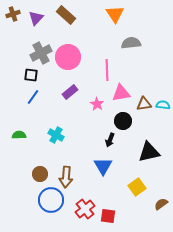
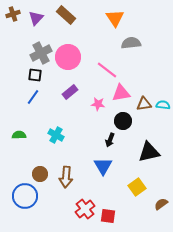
orange triangle: moved 4 px down
pink line: rotated 50 degrees counterclockwise
black square: moved 4 px right
pink star: moved 1 px right; rotated 24 degrees counterclockwise
blue circle: moved 26 px left, 4 px up
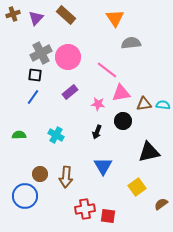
black arrow: moved 13 px left, 8 px up
red cross: rotated 30 degrees clockwise
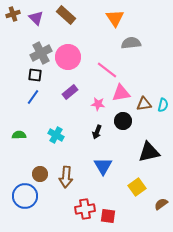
purple triangle: rotated 28 degrees counterclockwise
cyan semicircle: rotated 96 degrees clockwise
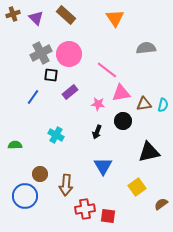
gray semicircle: moved 15 px right, 5 px down
pink circle: moved 1 px right, 3 px up
black square: moved 16 px right
green semicircle: moved 4 px left, 10 px down
brown arrow: moved 8 px down
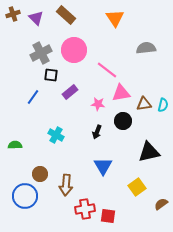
pink circle: moved 5 px right, 4 px up
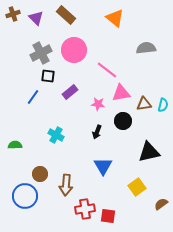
orange triangle: rotated 18 degrees counterclockwise
black square: moved 3 px left, 1 px down
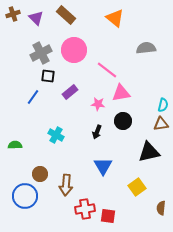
brown triangle: moved 17 px right, 20 px down
brown semicircle: moved 4 px down; rotated 48 degrees counterclockwise
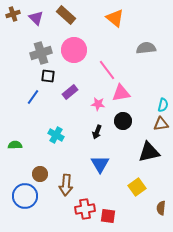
gray cross: rotated 10 degrees clockwise
pink line: rotated 15 degrees clockwise
blue triangle: moved 3 px left, 2 px up
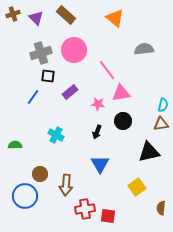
gray semicircle: moved 2 px left, 1 px down
